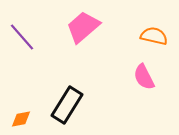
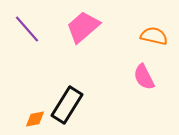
purple line: moved 5 px right, 8 px up
orange diamond: moved 14 px right
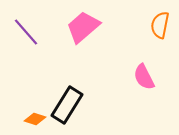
purple line: moved 1 px left, 3 px down
orange semicircle: moved 6 px right, 11 px up; rotated 92 degrees counterclockwise
orange diamond: rotated 30 degrees clockwise
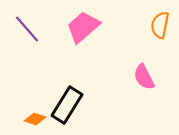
purple line: moved 1 px right, 3 px up
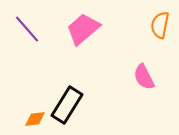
pink trapezoid: moved 2 px down
orange diamond: rotated 25 degrees counterclockwise
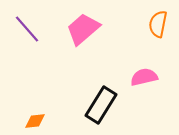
orange semicircle: moved 2 px left, 1 px up
pink semicircle: rotated 104 degrees clockwise
black rectangle: moved 34 px right
orange diamond: moved 2 px down
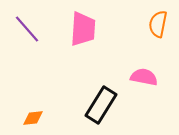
pink trapezoid: rotated 135 degrees clockwise
pink semicircle: rotated 24 degrees clockwise
orange diamond: moved 2 px left, 3 px up
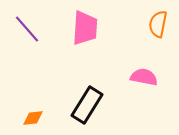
pink trapezoid: moved 2 px right, 1 px up
black rectangle: moved 14 px left
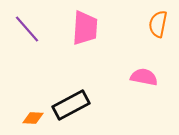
black rectangle: moved 16 px left; rotated 30 degrees clockwise
orange diamond: rotated 10 degrees clockwise
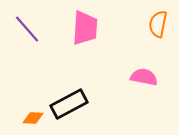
black rectangle: moved 2 px left, 1 px up
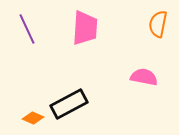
purple line: rotated 16 degrees clockwise
orange diamond: rotated 20 degrees clockwise
